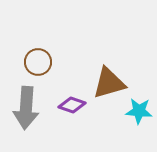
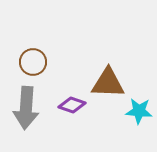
brown circle: moved 5 px left
brown triangle: moved 1 px left; rotated 18 degrees clockwise
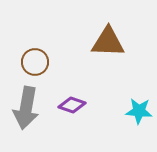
brown circle: moved 2 px right
brown triangle: moved 41 px up
gray arrow: rotated 6 degrees clockwise
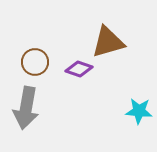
brown triangle: rotated 18 degrees counterclockwise
purple diamond: moved 7 px right, 36 px up
